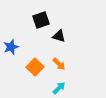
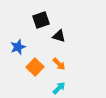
blue star: moved 7 px right
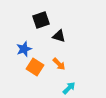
blue star: moved 6 px right, 2 px down
orange square: rotated 12 degrees counterclockwise
cyan arrow: moved 10 px right
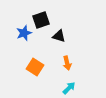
blue star: moved 16 px up
orange arrow: moved 8 px right, 1 px up; rotated 32 degrees clockwise
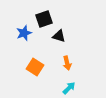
black square: moved 3 px right, 1 px up
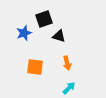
orange square: rotated 24 degrees counterclockwise
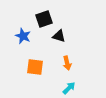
blue star: moved 1 px left, 3 px down; rotated 28 degrees counterclockwise
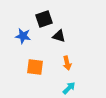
blue star: rotated 14 degrees counterclockwise
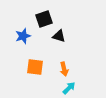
blue star: rotated 28 degrees counterclockwise
orange arrow: moved 3 px left, 6 px down
